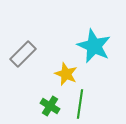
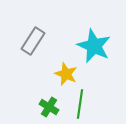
gray rectangle: moved 10 px right, 13 px up; rotated 12 degrees counterclockwise
green cross: moved 1 px left, 1 px down
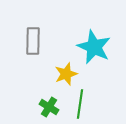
gray rectangle: rotated 32 degrees counterclockwise
cyan star: moved 1 px down
yellow star: rotated 30 degrees clockwise
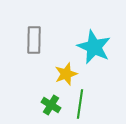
gray rectangle: moved 1 px right, 1 px up
green cross: moved 2 px right, 2 px up
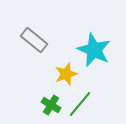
gray rectangle: rotated 52 degrees counterclockwise
cyan star: moved 3 px down
green line: rotated 32 degrees clockwise
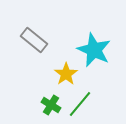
yellow star: rotated 15 degrees counterclockwise
